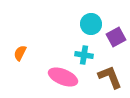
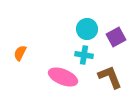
cyan circle: moved 4 px left, 5 px down
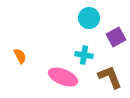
cyan circle: moved 2 px right, 11 px up
orange semicircle: moved 3 px down; rotated 126 degrees clockwise
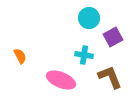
purple square: moved 3 px left
pink ellipse: moved 2 px left, 3 px down
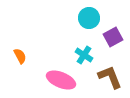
cyan cross: rotated 24 degrees clockwise
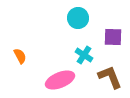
cyan circle: moved 11 px left
purple square: rotated 30 degrees clockwise
pink ellipse: moved 1 px left; rotated 44 degrees counterclockwise
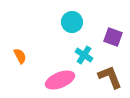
cyan circle: moved 6 px left, 4 px down
purple square: rotated 18 degrees clockwise
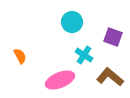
brown L-shape: rotated 28 degrees counterclockwise
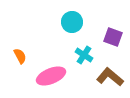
pink ellipse: moved 9 px left, 4 px up
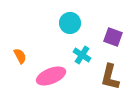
cyan circle: moved 2 px left, 1 px down
cyan cross: moved 2 px left
brown L-shape: rotated 116 degrees counterclockwise
